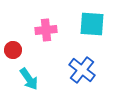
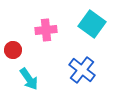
cyan square: rotated 32 degrees clockwise
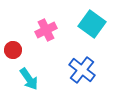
pink cross: rotated 20 degrees counterclockwise
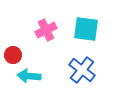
cyan square: moved 6 px left, 5 px down; rotated 28 degrees counterclockwise
red circle: moved 5 px down
cyan arrow: moved 3 px up; rotated 130 degrees clockwise
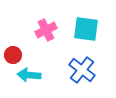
cyan arrow: moved 1 px up
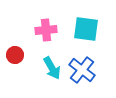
pink cross: rotated 20 degrees clockwise
red circle: moved 2 px right
cyan arrow: moved 23 px right, 7 px up; rotated 125 degrees counterclockwise
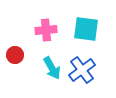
blue cross: rotated 16 degrees clockwise
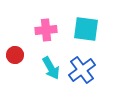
cyan arrow: moved 1 px left
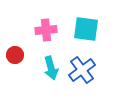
cyan arrow: rotated 15 degrees clockwise
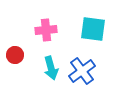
cyan square: moved 7 px right
blue cross: moved 1 px down
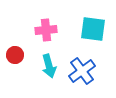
cyan arrow: moved 2 px left, 2 px up
